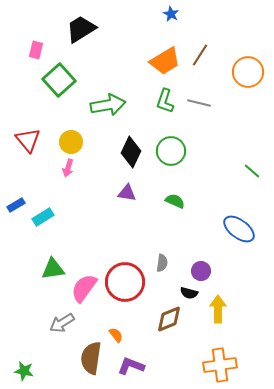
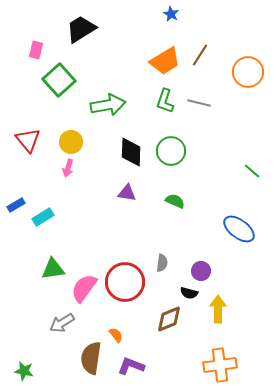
black diamond: rotated 24 degrees counterclockwise
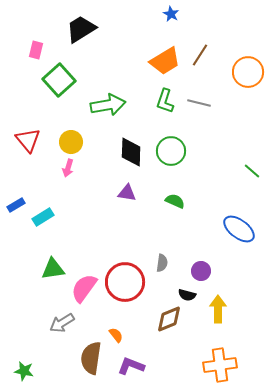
black semicircle: moved 2 px left, 2 px down
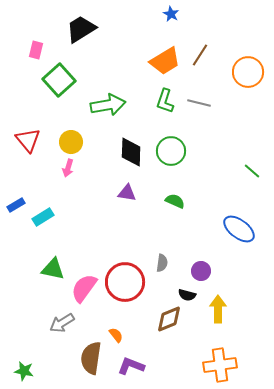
green triangle: rotated 20 degrees clockwise
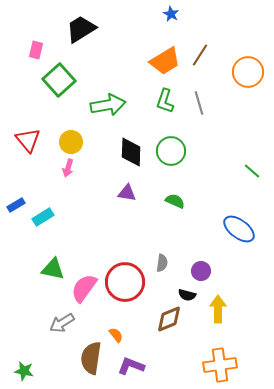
gray line: rotated 60 degrees clockwise
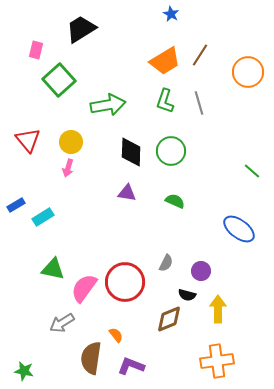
gray semicircle: moved 4 px right; rotated 18 degrees clockwise
orange cross: moved 3 px left, 4 px up
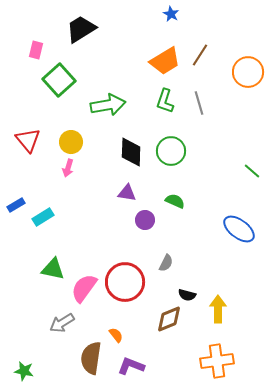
purple circle: moved 56 px left, 51 px up
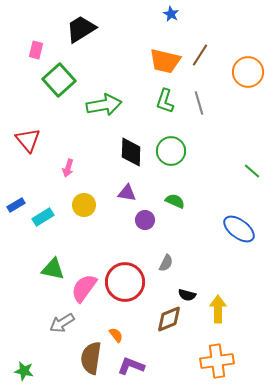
orange trapezoid: rotated 44 degrees clockwise
green arrow: moved 4 px left
yellow circle: moved 13 px right, 63 px down
